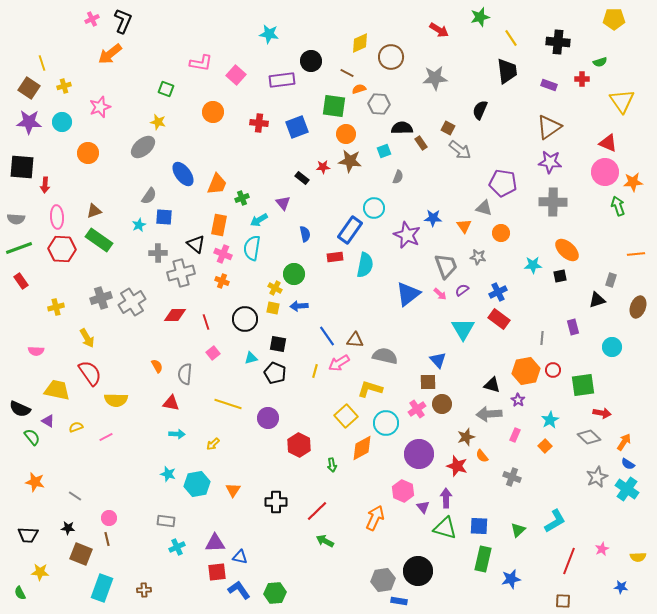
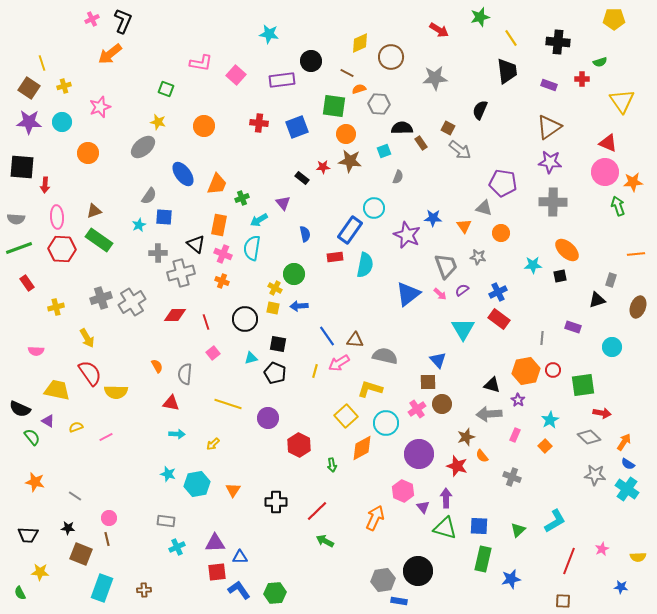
orange circle at (213, 112): moved 9 px left, 14 px down
red rectangle at (21, 281): moved 6 px right, 2 px down
purple rectangle at (573, 327): rotated 56 degrees counterclockwise
yellow semicircle at (116, 400): moved 8 px up
gray star at (597, 477): moved 2 px left, 2 px up; rotated 30 degrees clockwise
blue triangle at (240, 557): rotated 14 degrees counterclockwise
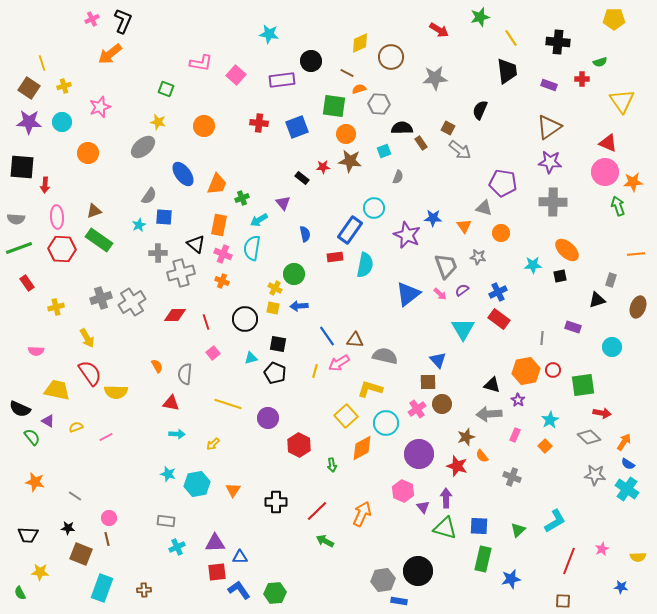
orange arrow at (375, 518): moved 13 px left, 4 px up
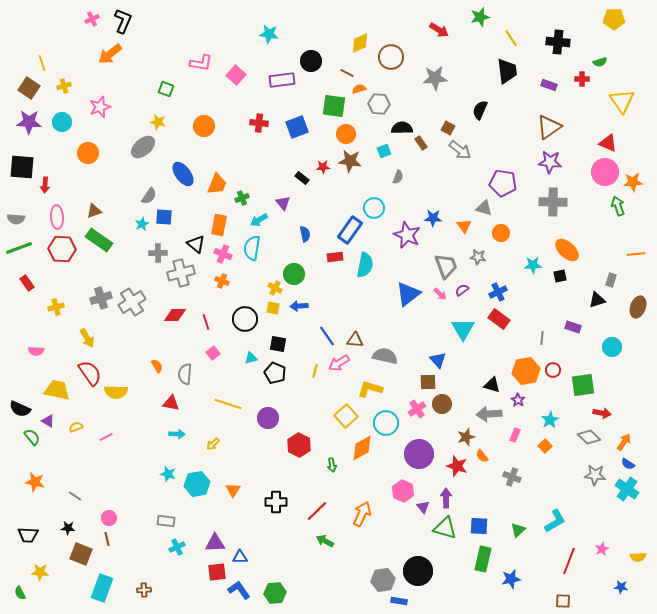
cyan star at (139, 225): moved 3 px right, 1 px up
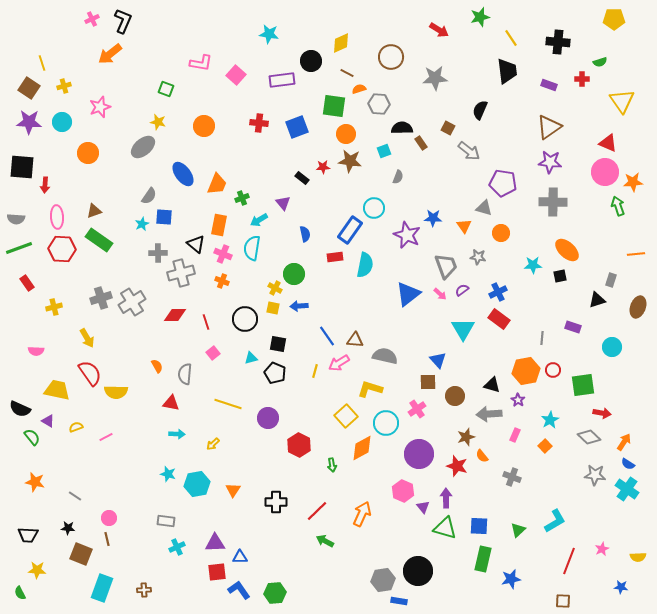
yellow diamond at (360, 43): moved 19 px left
gray arrow at (460, 150): moved 9 px right, 1 px down
yellow cross at (56, 307): moved 2 px left
brown circle at (442, 404): moved 13 px right, 8 px up
yellow star at (40, 572): moved 3 px left, 2 px up
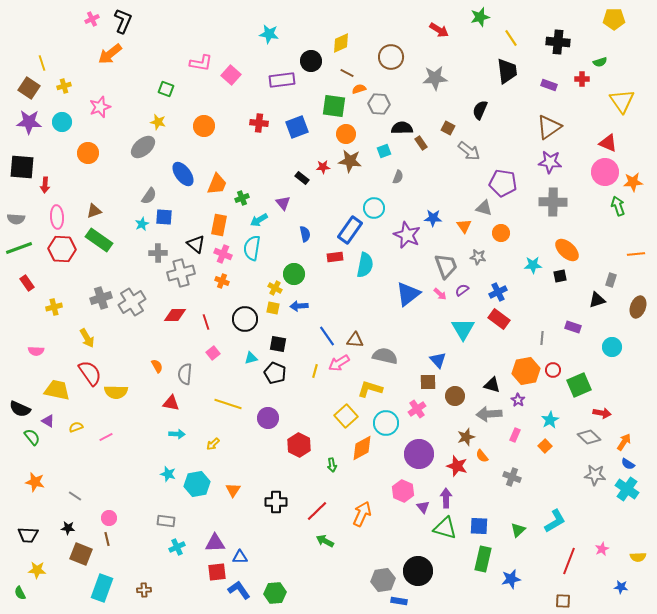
pink square at (236, 75): moved 5 px left
green square at (583, 385): moved 4 px left; rotated 15 degrees counterclockwise
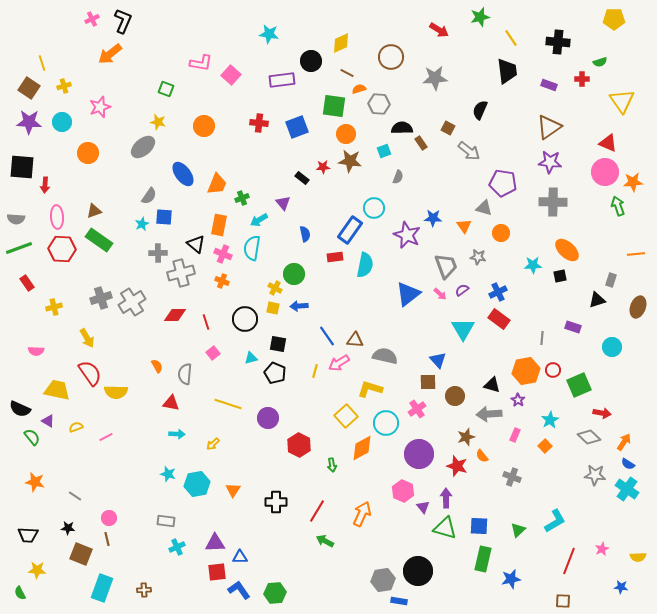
red line at (317, 511): rotated 15 degrees counterclockwise
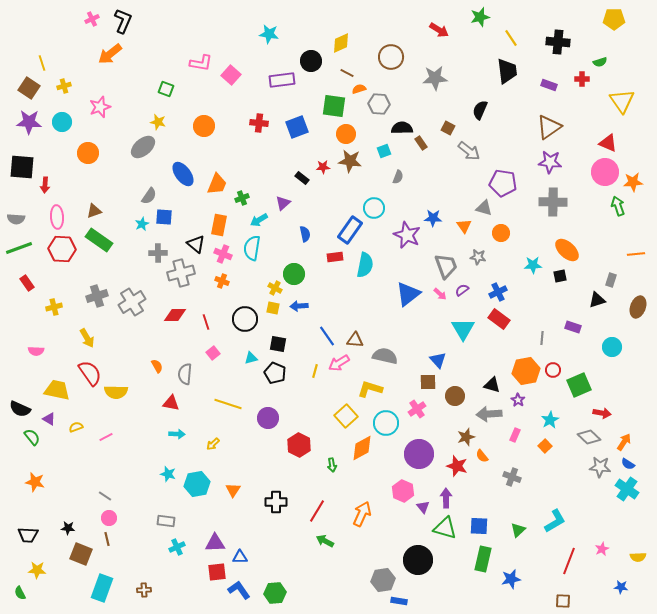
purple triangle at (283, 203): rotated 28 degrees clockwise
gray cross at (101, 298): moved 4 px left, 2 px up
purple triangle at (48, 421): moved 1 px right, 2 px up
gray star at (595, 475): moved 5 px right, 8 px up
gray line at (75, 496): moved 30 px right
black circle at (418, 571): moved 11 px up
